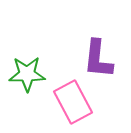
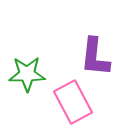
purple L-shape: moved 3 px left, 2 px up
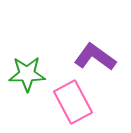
purple L-shape: rotated 120 degrees clockwise
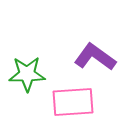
pink rectangle: rotated 66 degrees counterclockwise
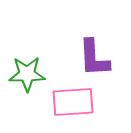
purple L-shape: moved 1 px left, 1 px down; rotated 129 degrees counterclockwise
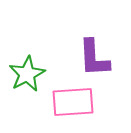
green star: rotated 27 degrees counterclockwise
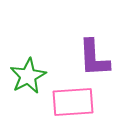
green star: moved 1 px right, 2 px down
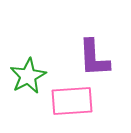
pink rectangle: moved 1 px left, 1 px up
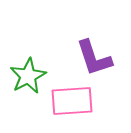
purple L-shape: rotated 15 degrees counterclockwise
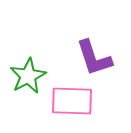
pink rectangle: rotated 6 degrees clockwise
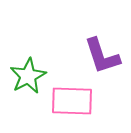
purple L-shape: moved 8 px right, 2 px up
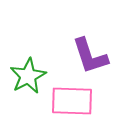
purple L-shape: moved 12 px left
